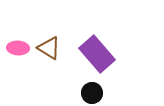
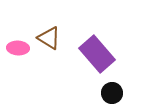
brown triangle: moved 10 px up
black circle: moved 20 px right
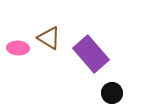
purple rectangle: moved 6 px left
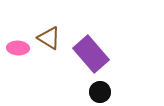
black circle: moved 12 px left, 1 px up
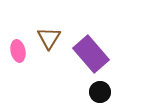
brown triangle: rotated 30 degrees clockwise
pink ellipse: moved 3 px down; rotated 75 degrees clockwise
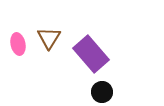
pink ellipse: moved 7 px up
black circle: moved 2 px right
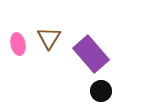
black circle: moved 1 px left, 1 px up
